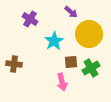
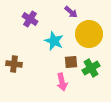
cyan star: rotated 18 degrees counterclockwise
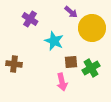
yellow circle: moved 3 px right, 6 px up
